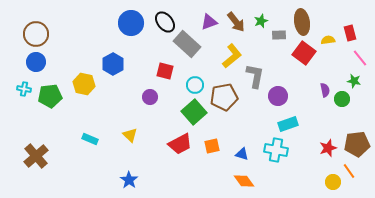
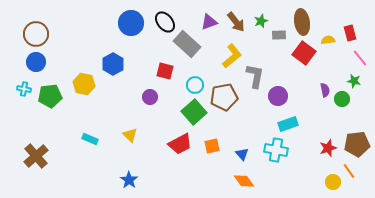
blue triangle at (242, 154): rotated 32 degrees clockwise
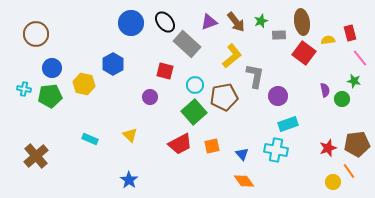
blue circle at (36, 62): moved 16 px right, 6 px down
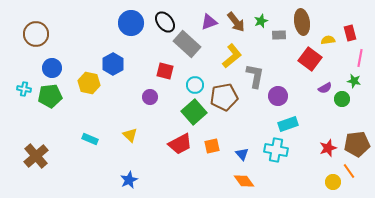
red square at (304, 53): moved 6 px right, 6 px down
pink line at (360, 58): rotated 48 degrees clockwise
yellow hexagon at (84, 84): moved 5 px right, 1 px up
purple semicircle at (325, 90): moved 2 px up; rotated 72 degrees clockwise
blue star at (129, 180): rotated 12 degrees clockwise
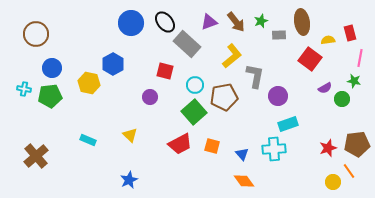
cyan rectangle at (90, 139): moved 2 px left, 1 px down
orange square at (212, 146): rotated 28 degrees clockwise
cyan cross at (276, 150): moved 2 px left, 1 px up; rotated 15 degrees counterclockwise
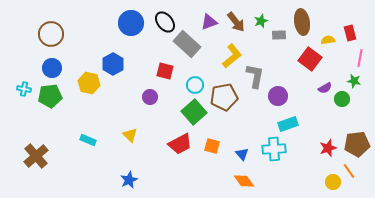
brown circle at (36, 34): moved 15 px right
